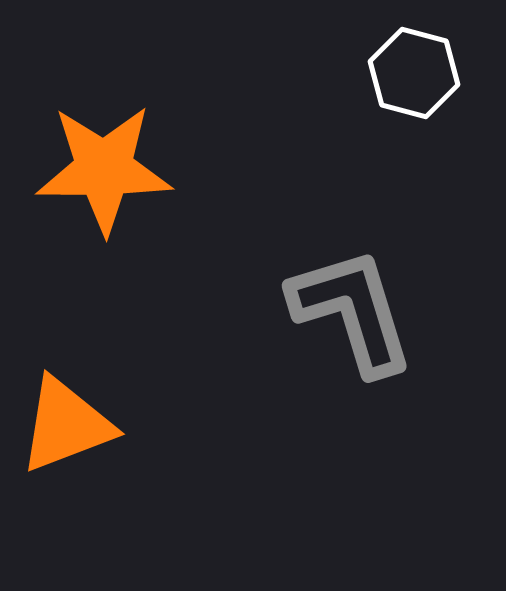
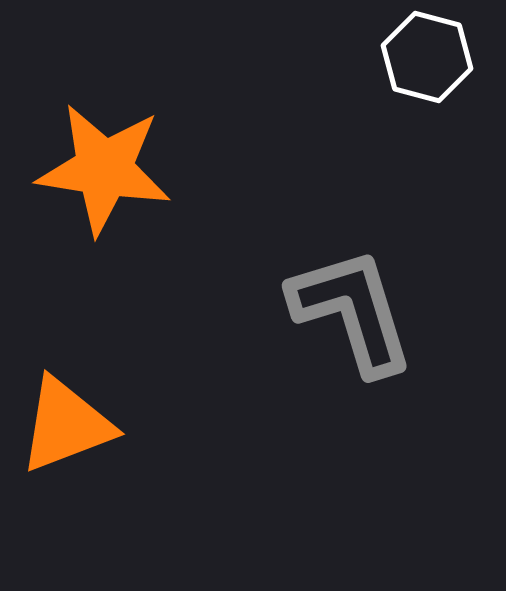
white hexagon: moved 13 px right, 16 px up
orange star: rotated 9 degrees clockwise
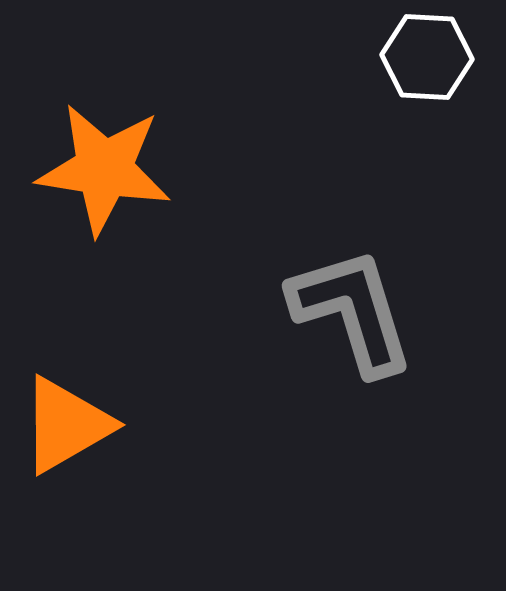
white hexagon: rotated 12 degrees counterclockwise
orange triangle: rotated 9 degrees counterclockwise
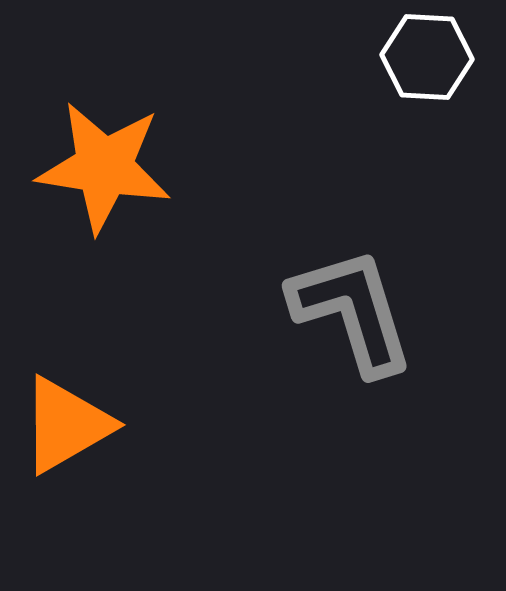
orange star: moved 2 px up
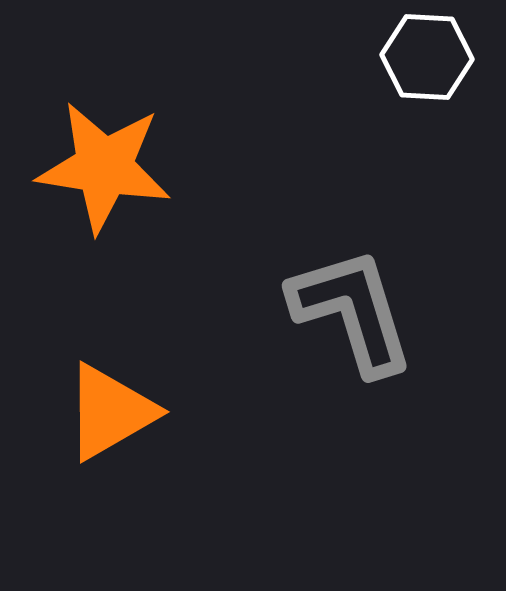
orange triangle: moved 44 px right, 13 px up
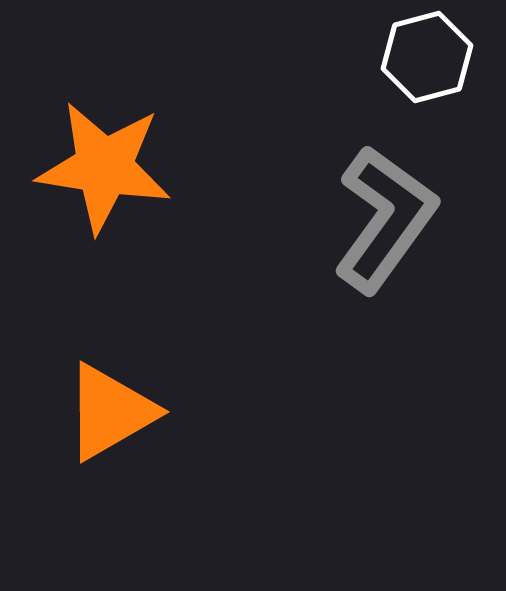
white hexagon: rotated 18 degrees counterclockwise
gray L-shape: moved 33 px right, 92 px up; rotated 53 degrees clockwise
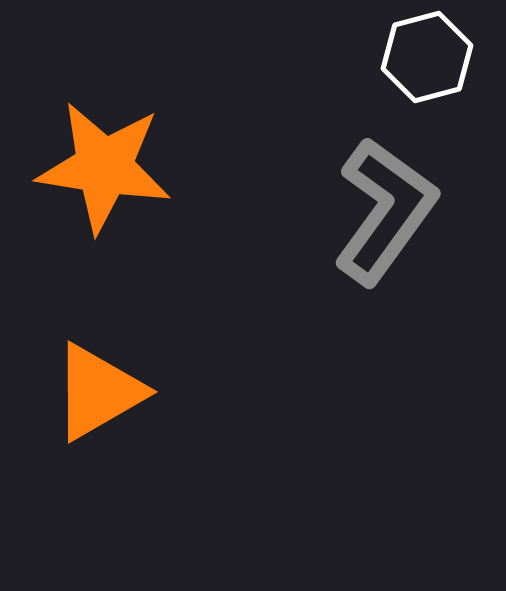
gray L-shape: moved 8 px up
orange triangle: moved 12 px left, 20 px up
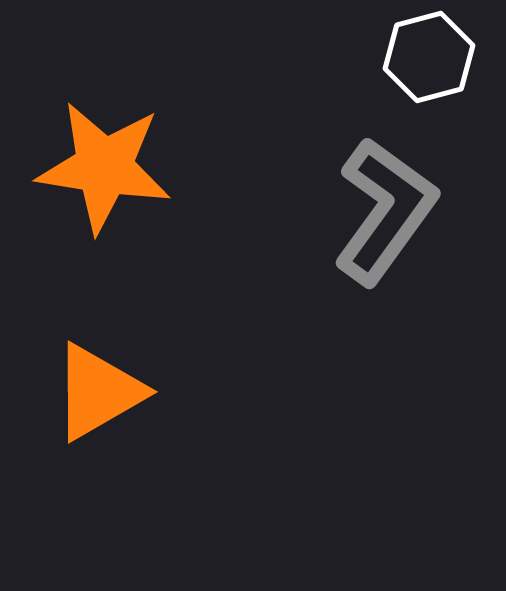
white hexagon: moved 2 px right
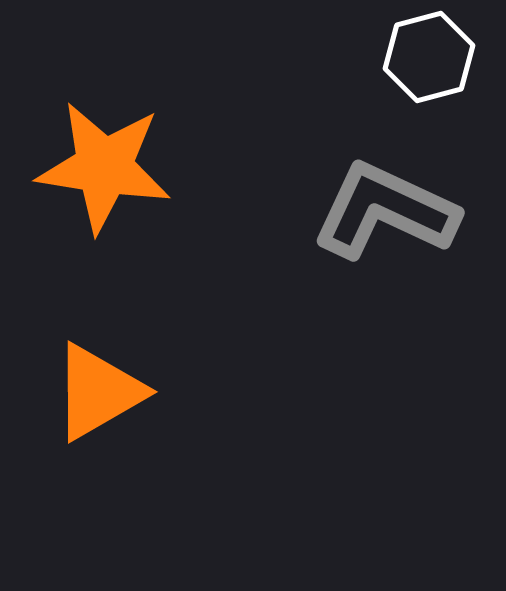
gray L-shape: rotated 101 degrees counterclockwise
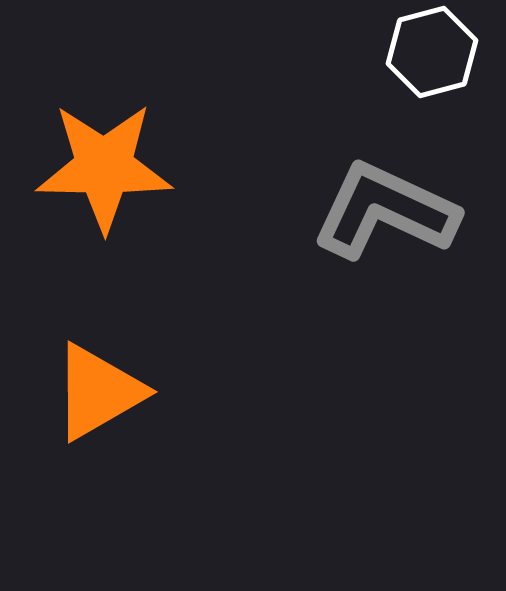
white hexagon: moved 3 px right, 5 px up
orange star: rotated 8 degrees counterclockwise
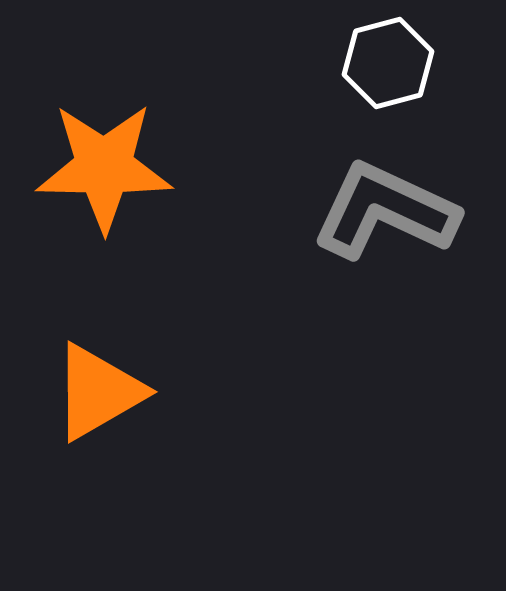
white hexagon: moved 44 px left, 11 px down
